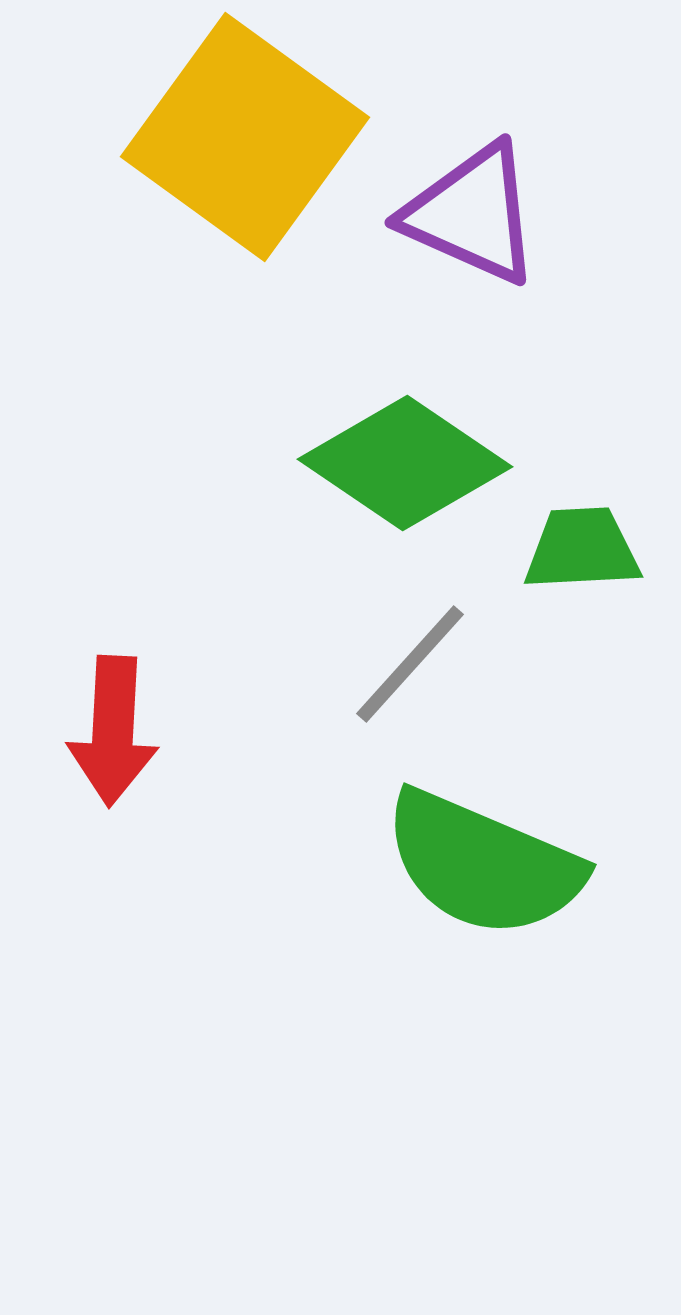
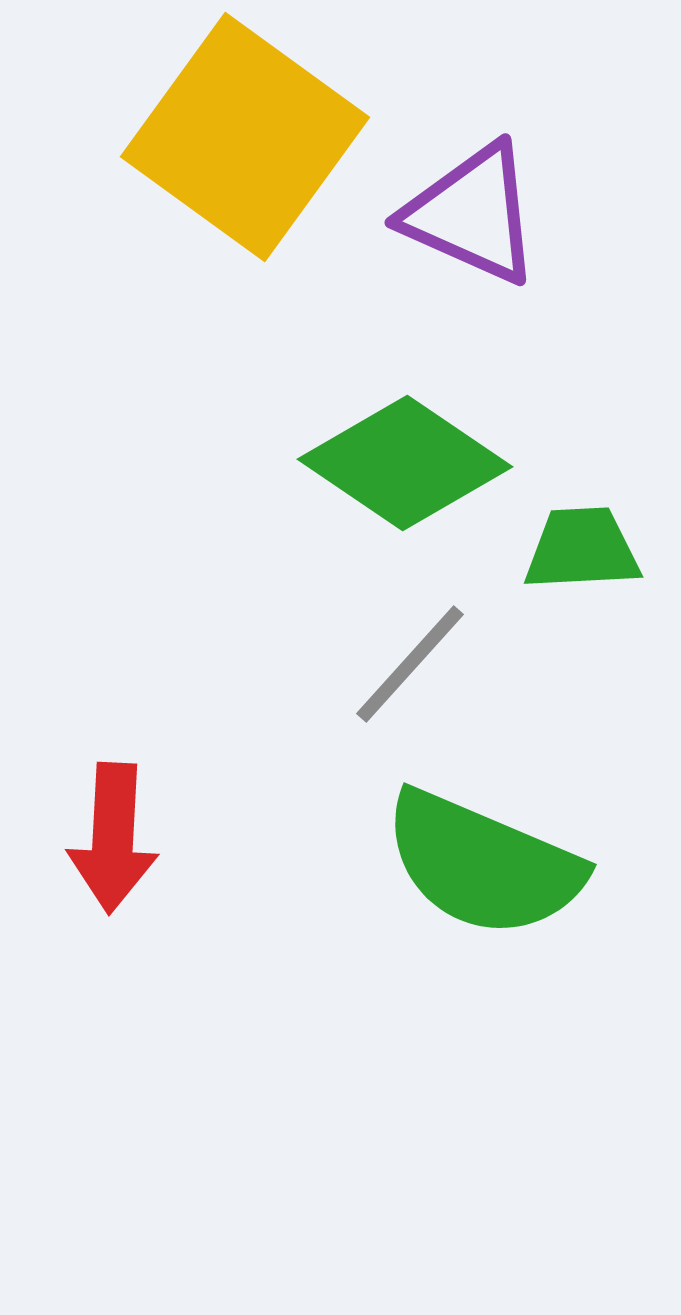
red arrow: moved 107 px down
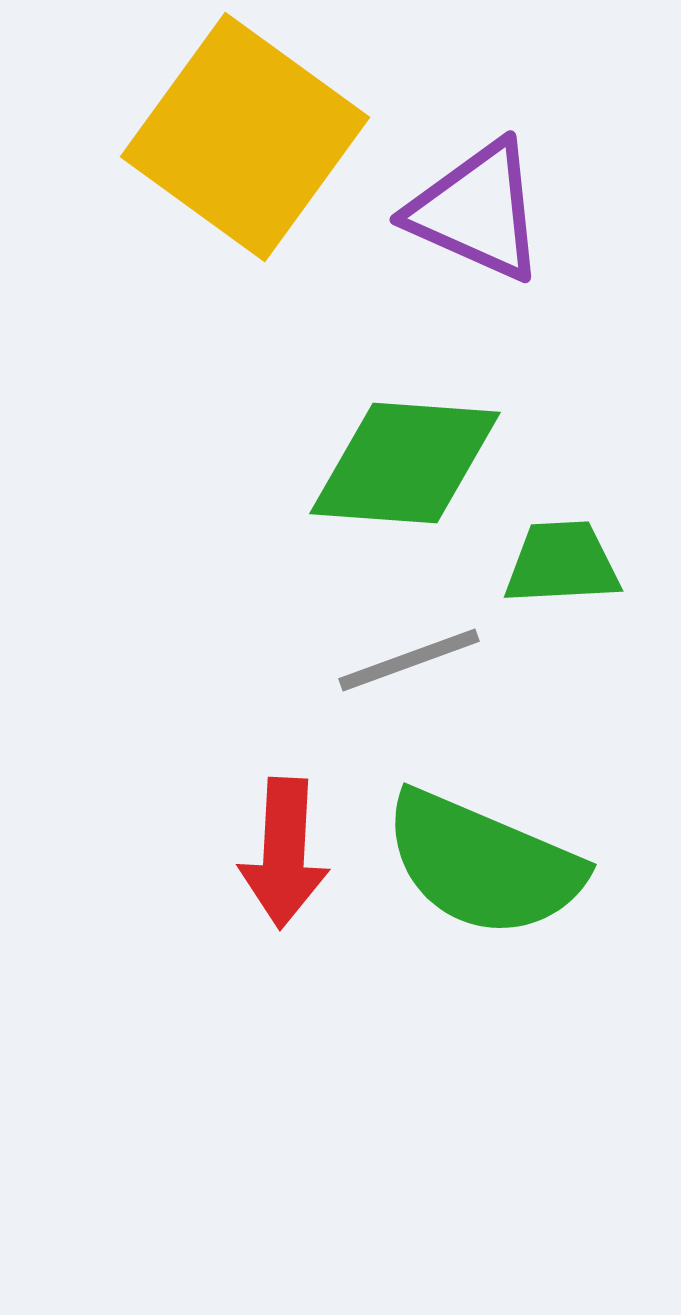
purple triangle: moved 5 px right, 3 px up
green diamond: rotated 30 degrees counterclockwise
green trapezoid: moved 20 px left, 14 px down
gray line: moved 1 px left, 4 px up; rotated 28 degrees clockwise
red arrow: moved 171 px right, 15 px down
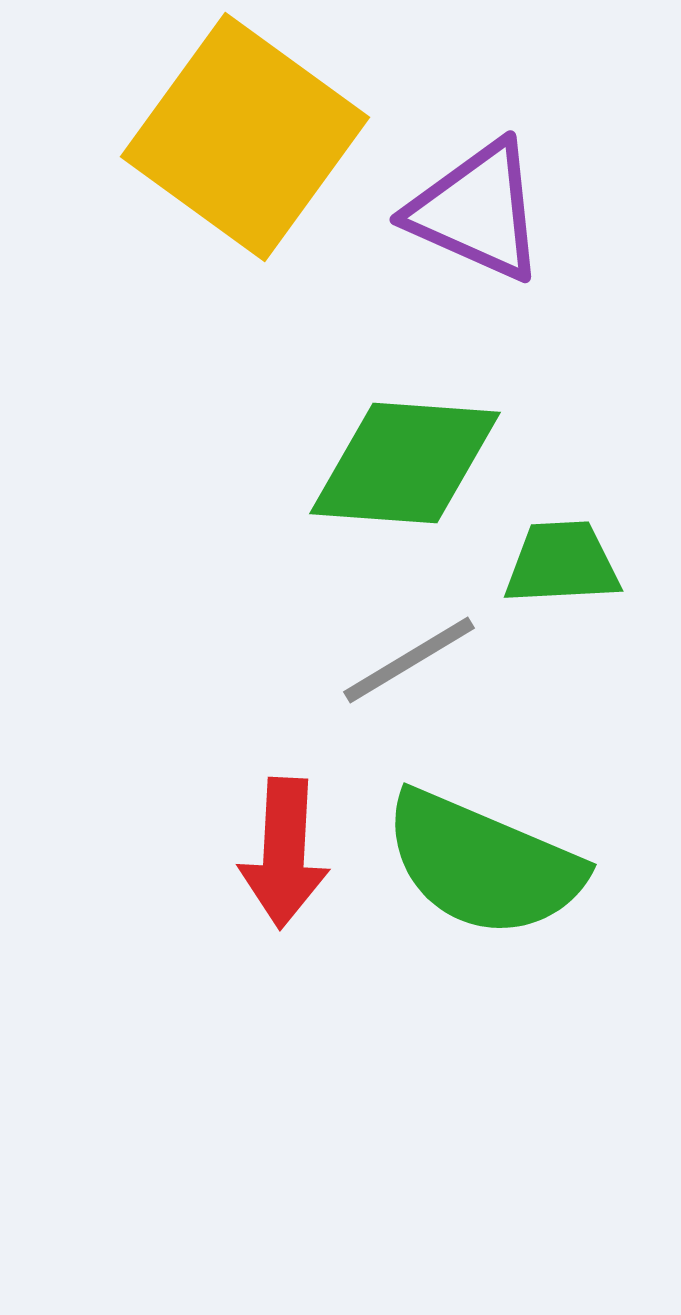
gray line: rotated 11 degrees counterclockwise
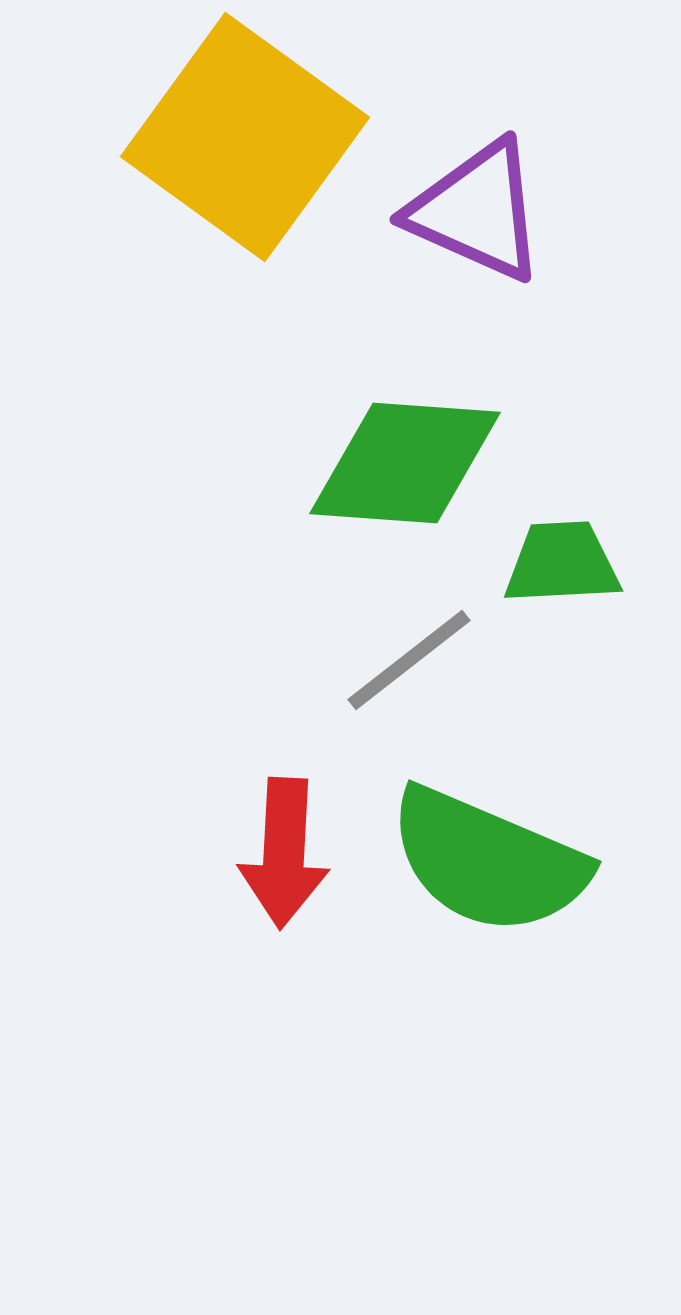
gray line: rotated 7 degrees counterclockwise
green semicircle: moved 5 px right, 3 px up
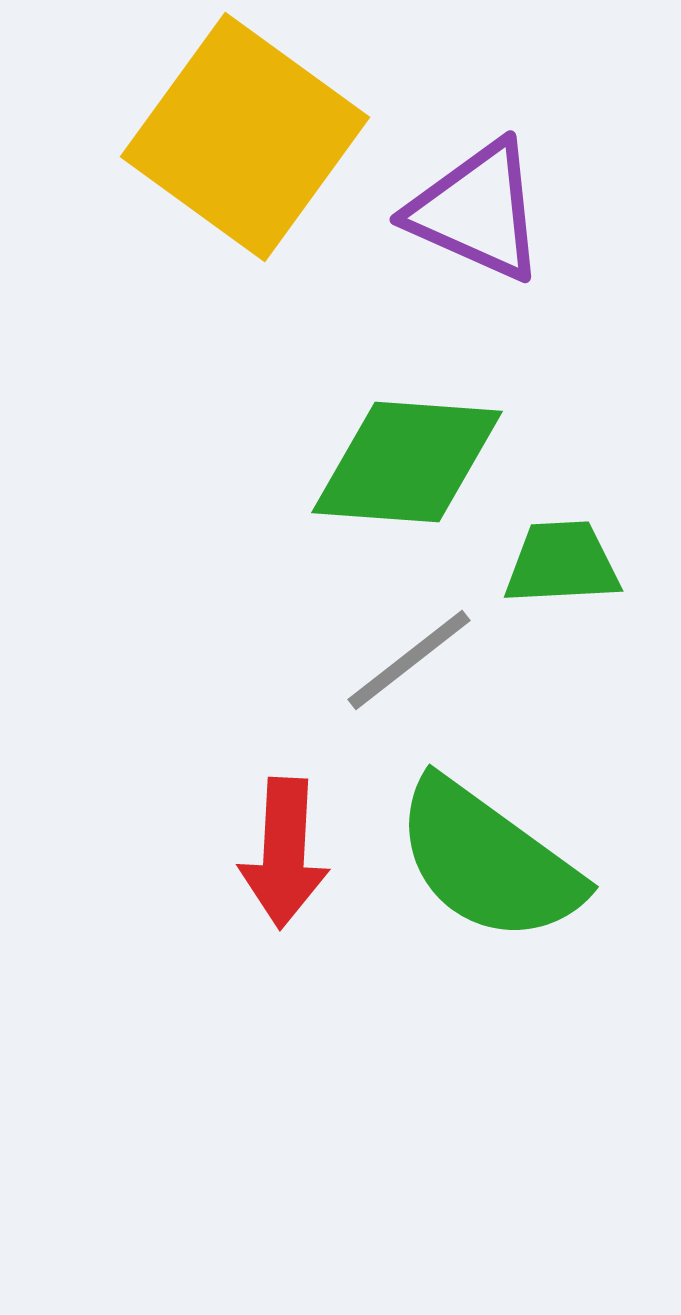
green diamond: moved 2 px right, 1 px up
green semicircle: rotated 13 degrees clockwise
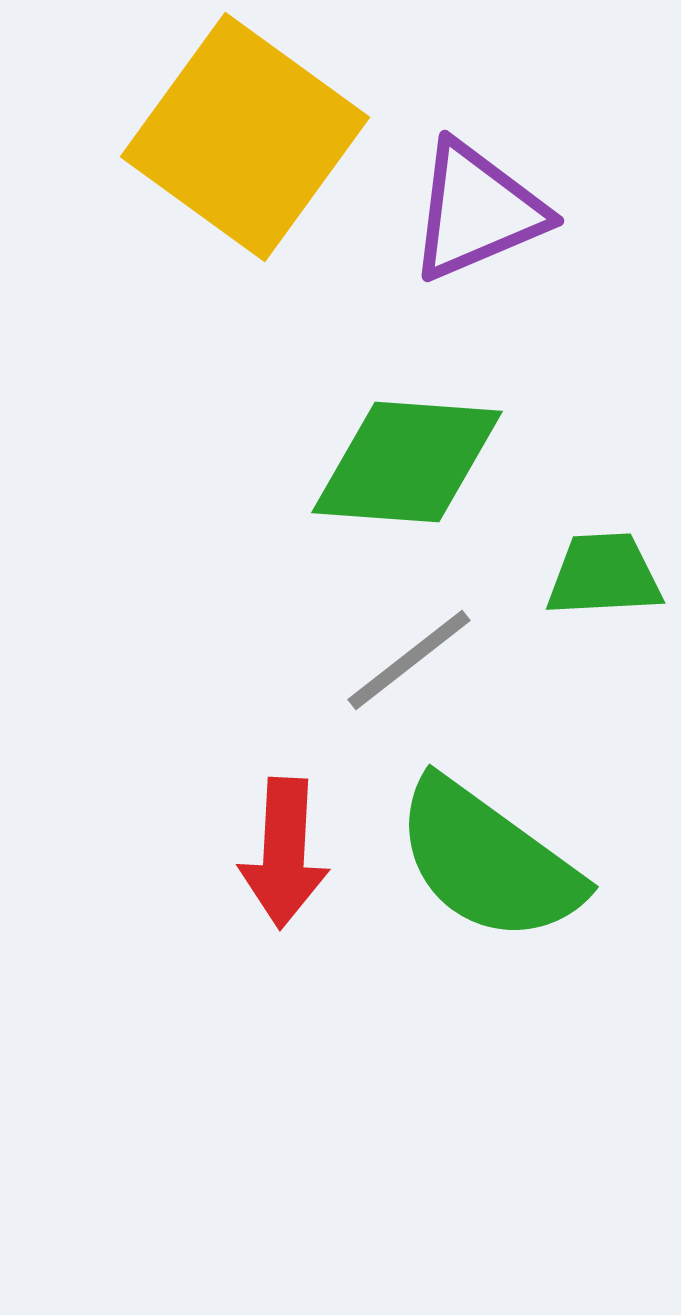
purple triangle: rotated 47 degrees counterclockwise
green trapezoid: moved 42 px right, 12 px down
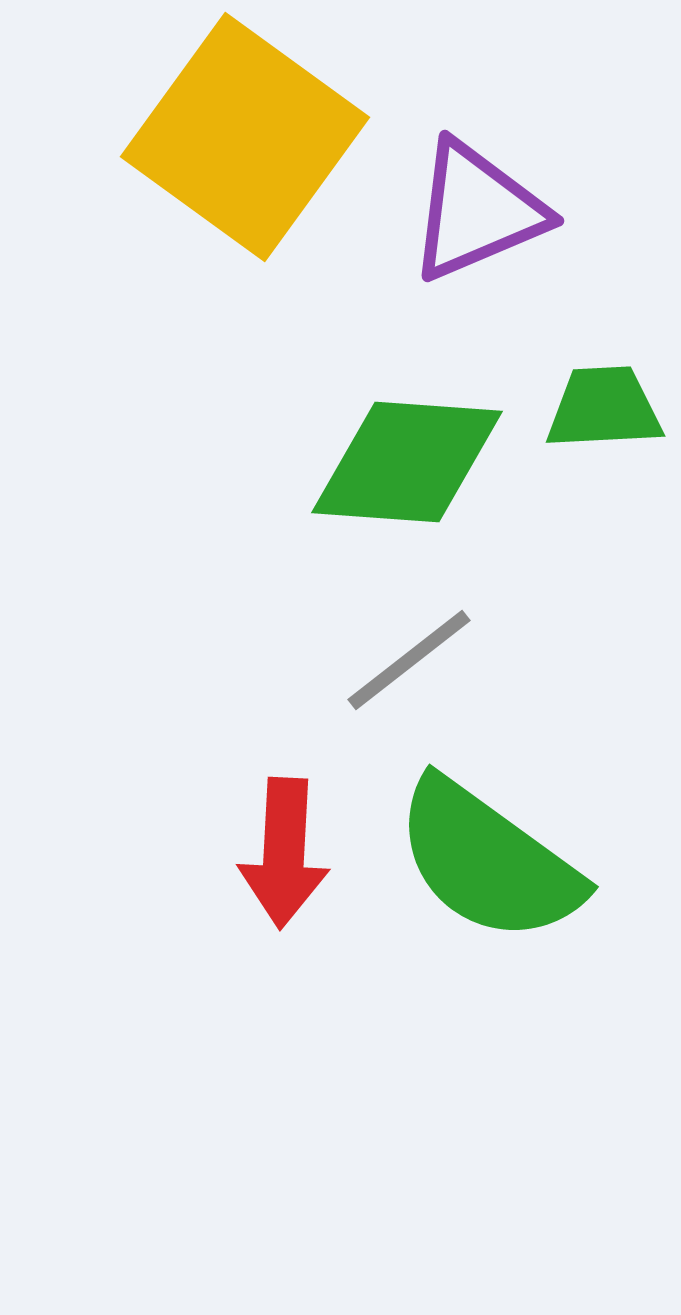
green trapezoid: moved 167 px up
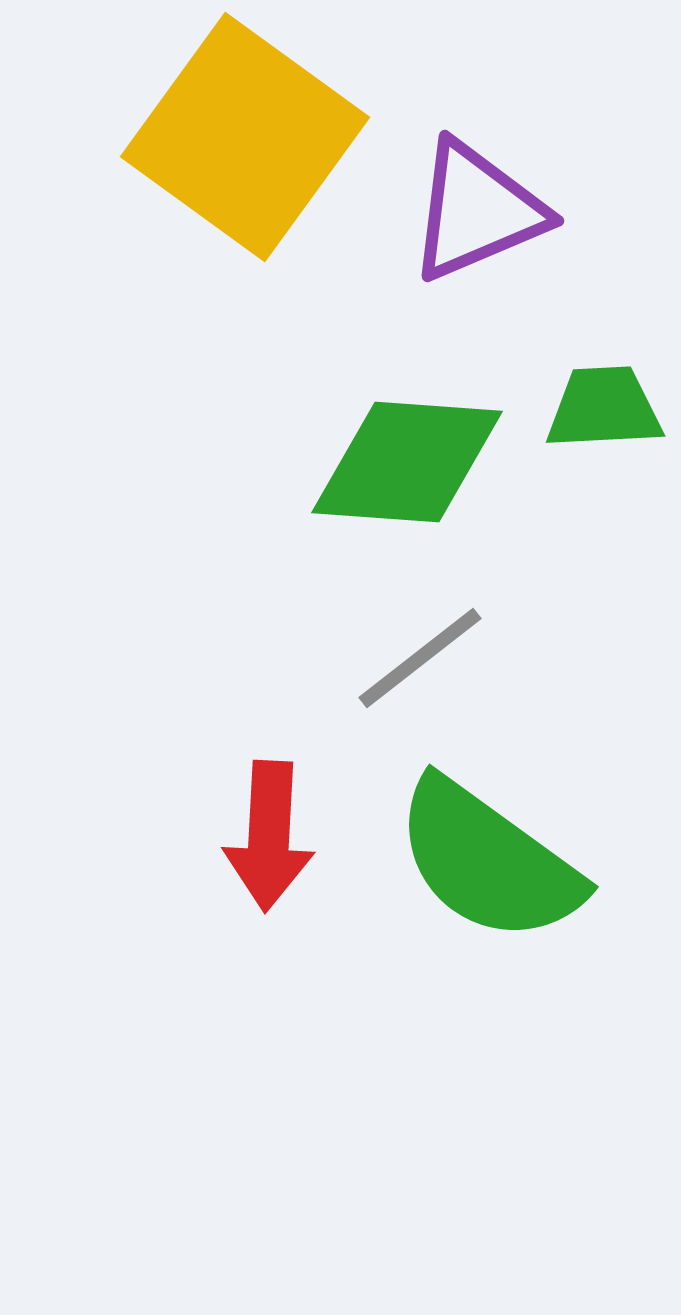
gray line: moved 11 px right, 2 px up
red arrow: moved 15 px left, 17 px up
